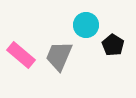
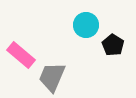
gray trapezoid: moved 7 px left, 21 px down
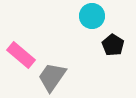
cyan circle: moved 6 px right, 9 px up
gray trapezoid: rotated 12 degrees clockwise
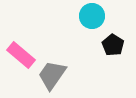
gray trapezoid: moved 2 px up
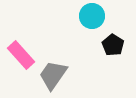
pink rectangle: rotated 8 degrees clockwise
gray trapezoid: moved 1 px right
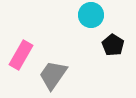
cyan circle: moved 1 px left, 1 px up
pink rectangle: rotated 72 degrees clockwise
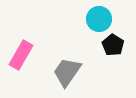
cyan circle: moved 8 px right, 4 px down
gray trapezoid: moved 14 px right, 3 px up
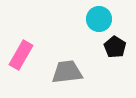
black pentagon: moved 2 px right, 2 px down
gray trapezoid: rotated 48 degrees clockwise
